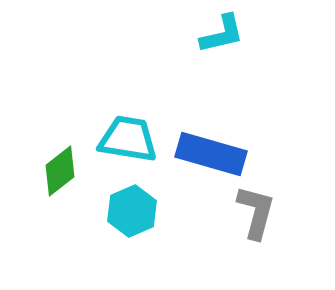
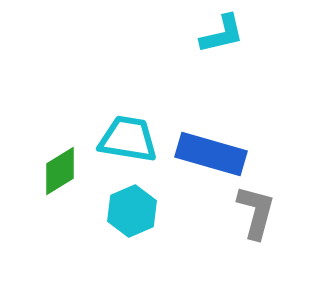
green diamond: rotated 6 degrees clockwise
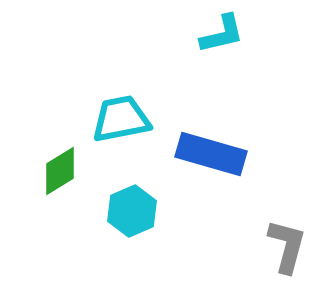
cyan trapezoid: moved 7 px left, 20 px up; rotated 20 degrees counterclockwise
gray L-shape: moved 31 px right, 34 px down
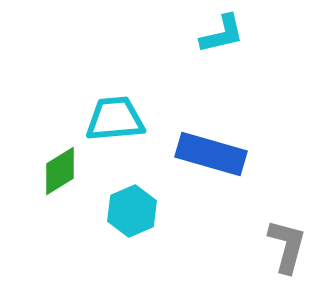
cyan trapezoid: moved 6 px left; rotated 6 degrees clockwise
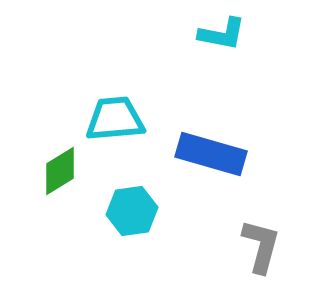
cyan L-shape: rotated 24 degrees clockwise
cyan hexagon: rotated 15 degrees clockwise
gray L-shape: moved 26 px left
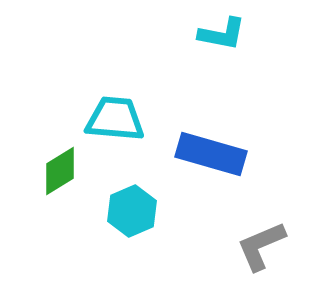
cyan trapezoid: rotated 10 degrees clockwise
cyan hexagon: rotated 15 degrees counterclockwise
gray L-shape: rotated 128 degrees counterclockwise
